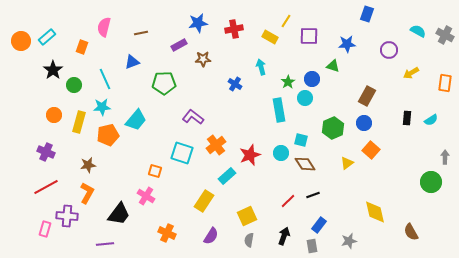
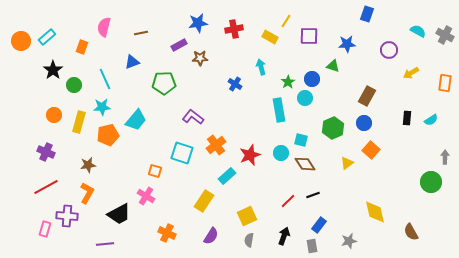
brown star at (203, 59): moved 3 px left, 1 px up
black trapezoid at (119, 214): rotated 25 degrees clockwise
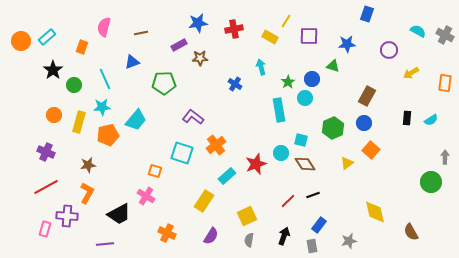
red star at (250, 155): moved 6 px right, 9 px down
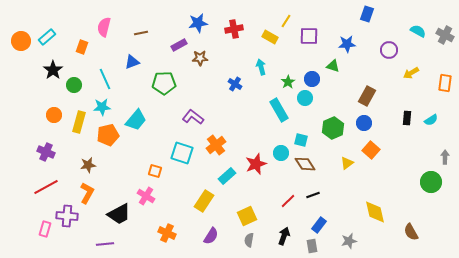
cyan rectangle at (279, 110): rotated 20 degrees counterclockwise
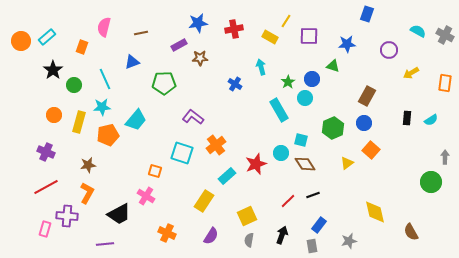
black arrow at (284, 236): moved 2 px left, 1 px up
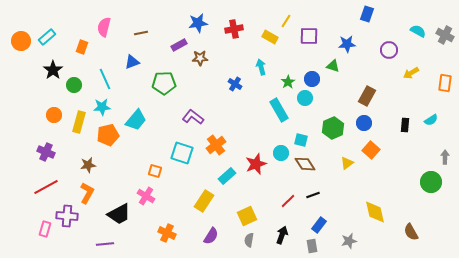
black rectangle at (407, 118): moved 2 px left, 7 px down
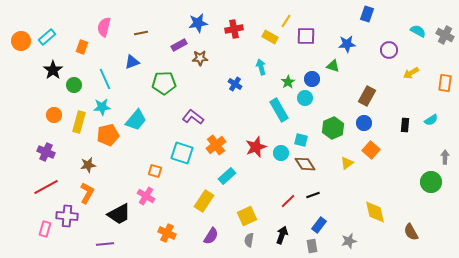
purple square at (309, 36): moved 3 px left
red star at (256, 164): moved 17 px up
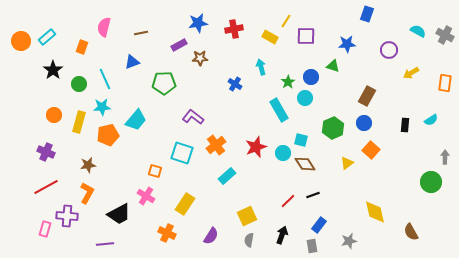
blue circle at (312, 79): moved 1 px left, 2 px up
green circle at (74, 85): moved 5 px right, 1 px up
cyan circle at (281, 153): moved 2 px right
yellow rectangle at (204, 201): moved 19 px left, 3 px down
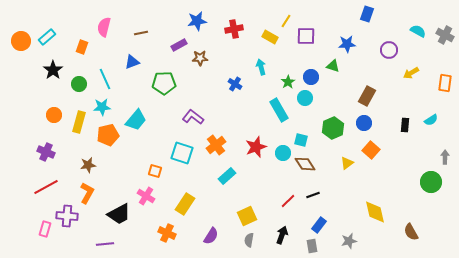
blue star at (198, 23): moved 1 px left, 2 px up
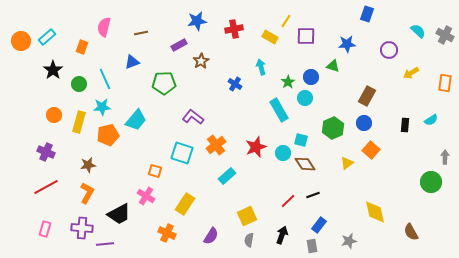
cyan semicircle at (418, 31): rotated 14 degrees clockwise
brown star at (200, 58): moved 1 px right, 3 px down; rotated 28 degrees counterclockwise
purple cross at (67, 216): moved 15 px right, 12 px down
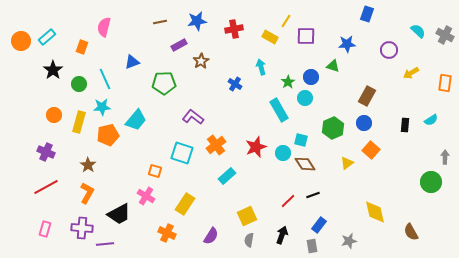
brown line at (141, 33): moved 19 px right, 11 px up
brown star at (88, 165): rotated 28 degrees counterclockwise
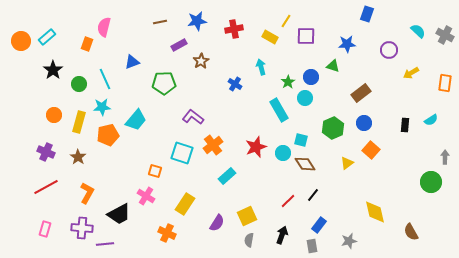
orange rectangle at (82, 47): moved 5 px right, 3 px up
brown rectangle at (367, 96): moved 6 px left, 3 px up; rotated 24 degrees clockwise
orange cross at (216, 145): moved 3 px left
brown star at (88, 165): moved 10 px left, 8 px up
black line at (313, 195): rotated 32 degrees counterclockwise
purple semicircle at (211, 236): moved 6 px right, 13 px up
